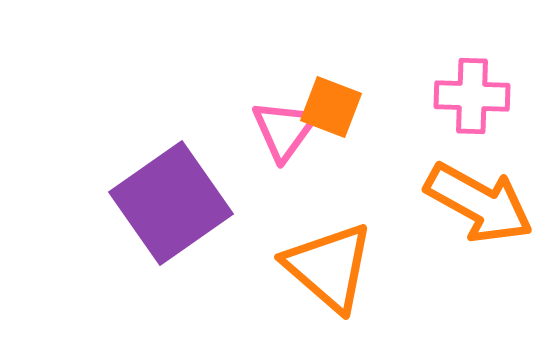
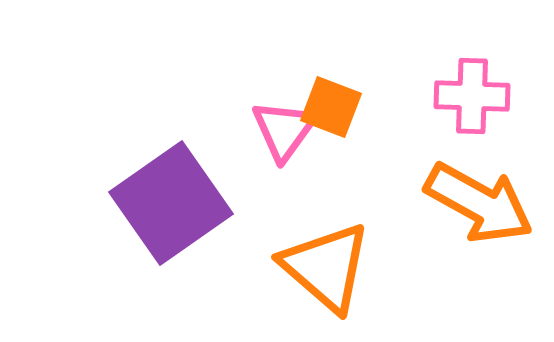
orange triangle: moved 3 px left
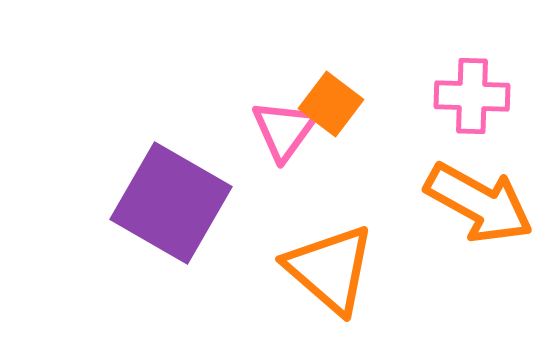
orange square: moved 3 px up; rotated 16 degrees clockwise
purple square: rotated 25 degrees counterclockwise
orange triangle: moved 4 px right, 2 px down
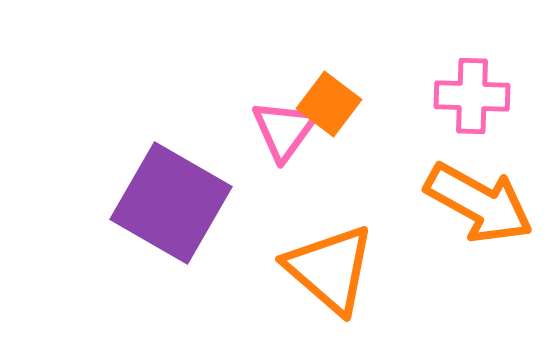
orange square: moved 2 px left
